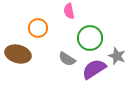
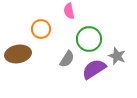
orange circle: moved 3 px right, 1 px down
green circle: moved 1 px left, 1 px down
brown ellipse: rotated 25 degrees counterclockwise
gray semicircle: rotated 90 degrees counterclockwise
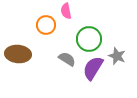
pink semicircle: moved 3 px left
orange circle: moved 5 px right, 4 px up
brown ellipse: rotated 15 degrees clockwise
gray semicircle: rotated 90 degrees counterclockwise
purple semicircle: moved 1 px left, 1 px up; rotated 25 degrees counterclockwise
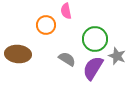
green circle: moved 6 px right
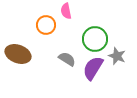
brown ellipse: rotated 15 degrees clockwise
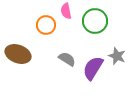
green circle: moved 18 px up
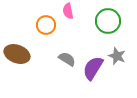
pink semicircle: moved 2 px right
green circle: moved 13 px right
brown ellipse: moved 1 px left
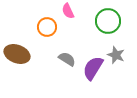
pink semicircle: rotated 14 degrees counterclockwise
orange circle: moved 1 px right, 2 px down
gray star: moved 1 px left, 1 px up
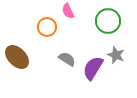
brown ellipse: moved 3 px down; rotated 25 degrees clockwise
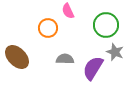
green circle: moved 2 px left, 4 px down
orange circle: moved 1 px right, 1 px down
gray star: moved 1 px left, 3 px up
gray semicircle: moved 2 px left; rotated 30 degrees counterclockwise
